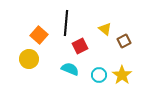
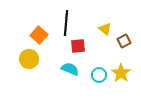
red square: moved 2 px left; rotated 21 degrees clockwise
yellow star: moved 1 px left, 2 px up
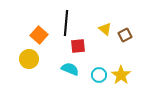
brown square: moved 1 px right, 6 px up
yellow star: moved 2 px down
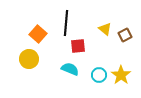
orange square: moved 1 px left, 1 px up
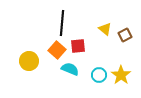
black line: moved 4 px left
orange square: moved 19 px right, 16 px down
yellow circle: moved 2 px down
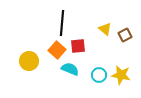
yellow star: rotated 24 degrees counterclockwise
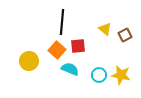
black line: moved 1 px up
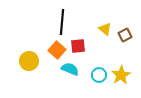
yellow star: rotated 30 degrees clockwise
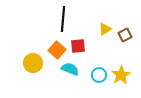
black line: moved 1 px right, 3 px up
yellow triangle: rotated 48 degrees clockwise
yellow circle: moved 4 px right, 2 px down
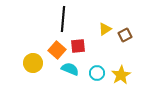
cyan circle: moved 2 px left, 2 px up
